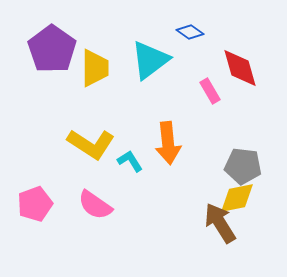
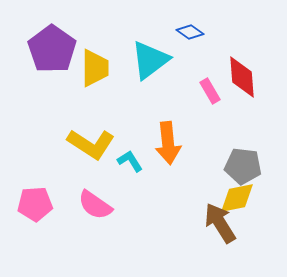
red diamond: moved 2 px right, 9 px down; rotated 12 degrees clockwise
pink pentagon: rotated 16 degrees clockwise
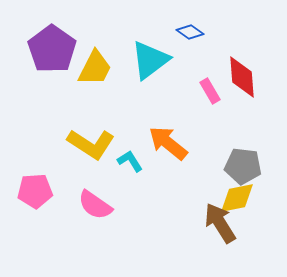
yellow trapezoid: rotated 27 degrees clockwise
orange arrow: rotated 135 degrees clockwise
pink pentagon: moved 13 px up
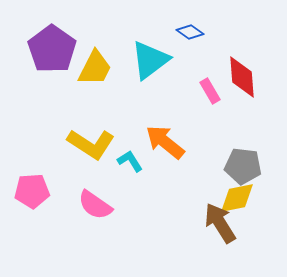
orange arrow: moved 3 px left, 1 px up
pink pentagon: moved 3 px left
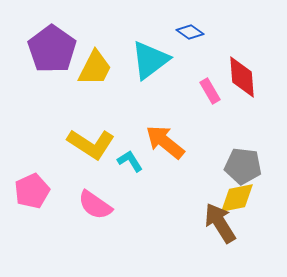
pink pentagon: rotated 20 degrees counterclockwise
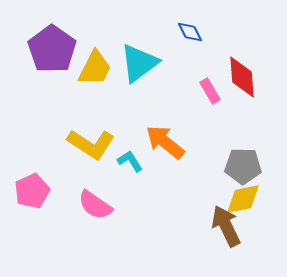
blue diamond: rotated 28 degrees clockwise
cyan triangle: moved 11 px left, 3 px down
gray pentagon: rotated 6 degrees counterclockwise
yellow diamond: moved 6 px right, 1 px down
brown arrow: moved 6 px right, 3 px down; rotated 6 degrees clockwise
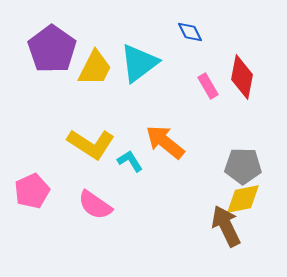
red diamond: rotated 15 degrees clockwise
pink rectangle: moved 2 px left, 5 px up
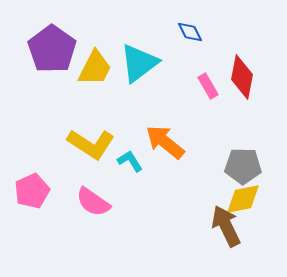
pink semicircle: moved 2 px left, 3 px up
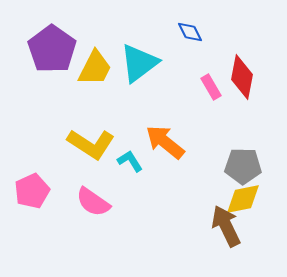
pink rectangle: moved 3 px right, 1 px down
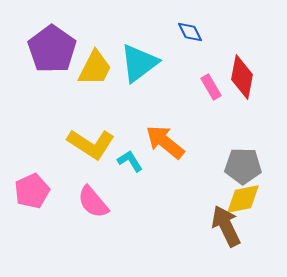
pink semicircle: rotated 15 degrees clockwise
